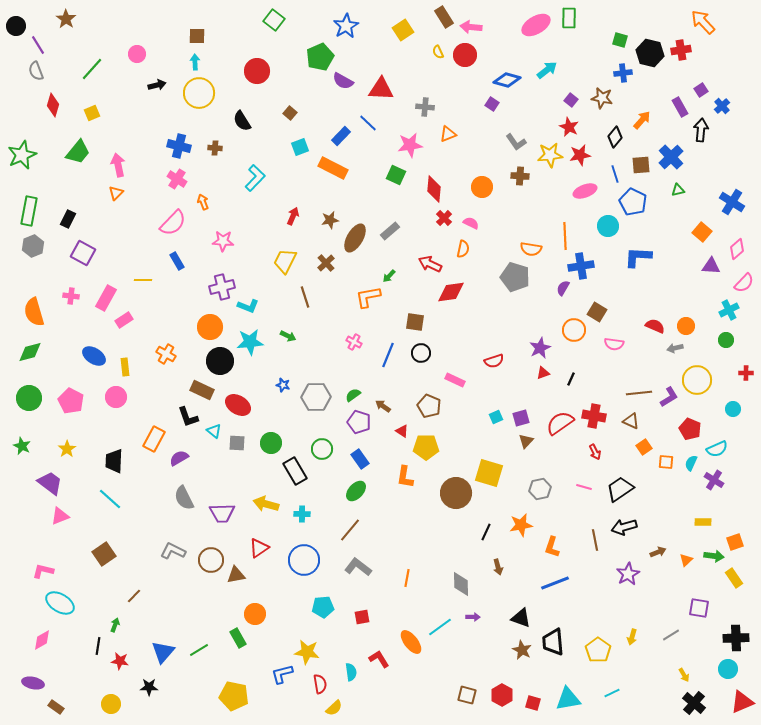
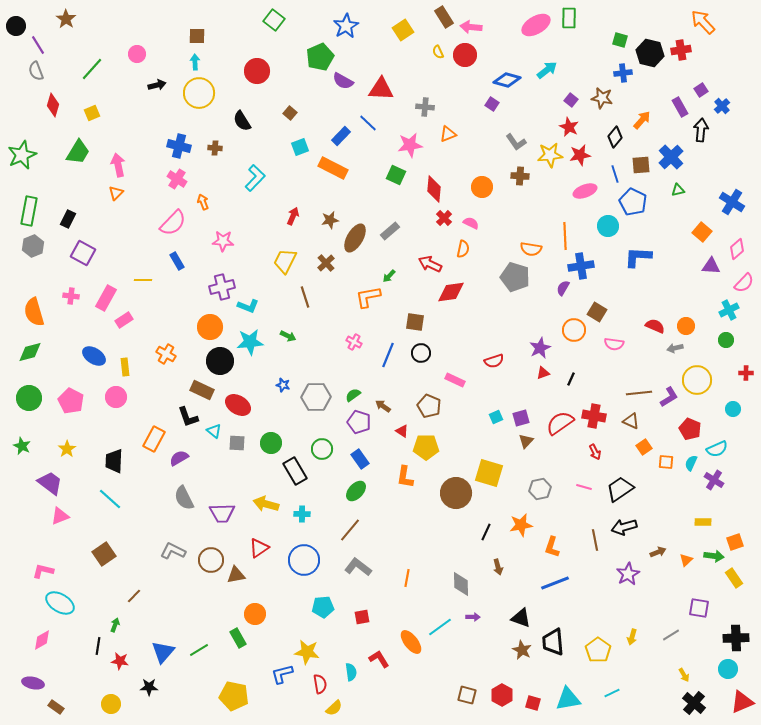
green trapezoid at (78, 152): rotated 8 degrees counterclockwise
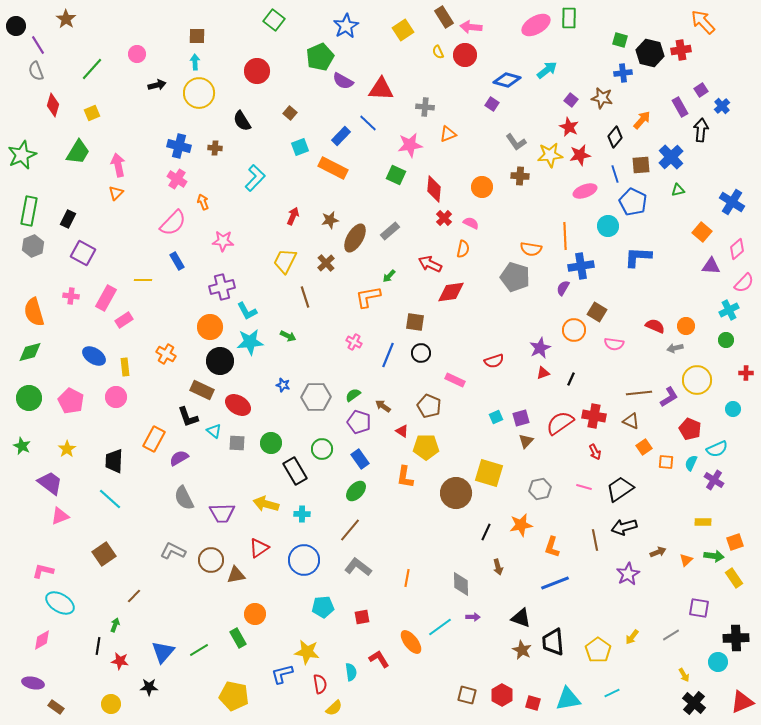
cyan L-shape at (248, 306): moved 1 px left, 5 px down; rotated 40 degrees clockwise
yellow arrow at (632, 637): rotated 21 degrees clockwise
cyan circle at (728, 669): moved 10 px left, 7 px up
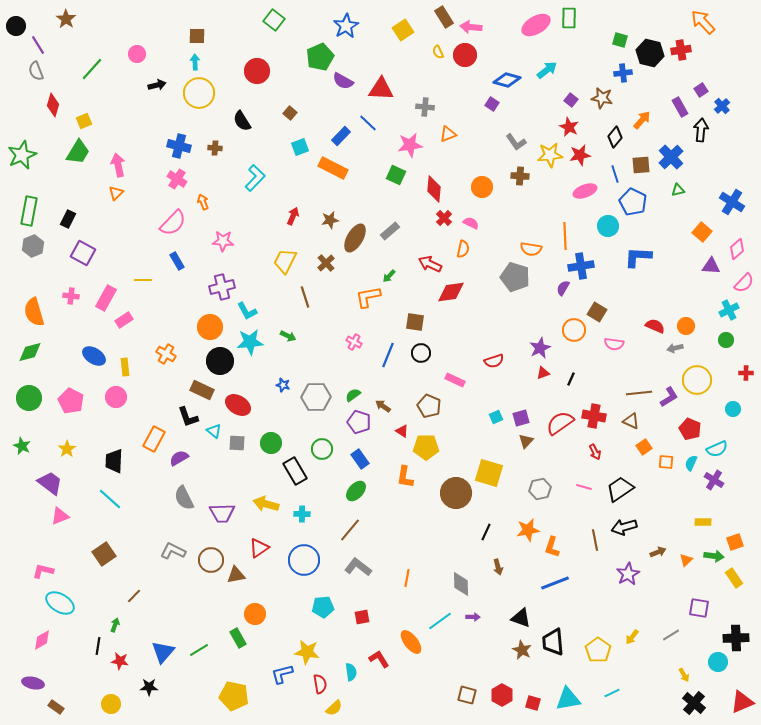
yellow square at (92, 113): moved 8 px left, 8 px down
orange star at (521, 525): moved 7 px right, 5 px down
cyan line at (440, 627): moved 6 px up
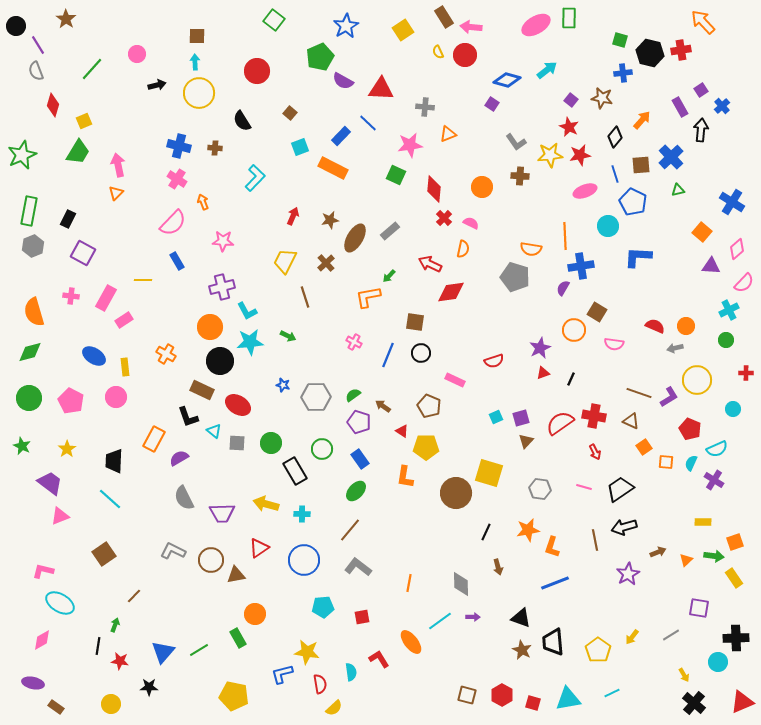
brown line at (639, 393): rotated 25 degrees clockwise
gray hexagon at (540, 489): rotated 20 degrees clockwise
orange line at (407, 578): moved 2 px right, 5 px down
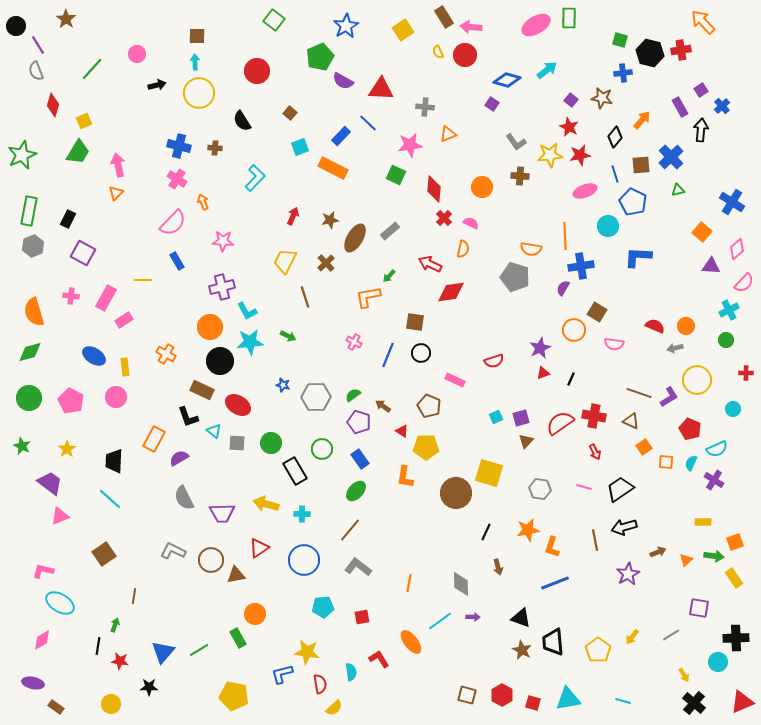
brown line at (134, 596): rotated 35 degrees counterclockwise
cyan line at (612, 693): moved 11 px right, 8 px down; rotated 42 degrees clockwise
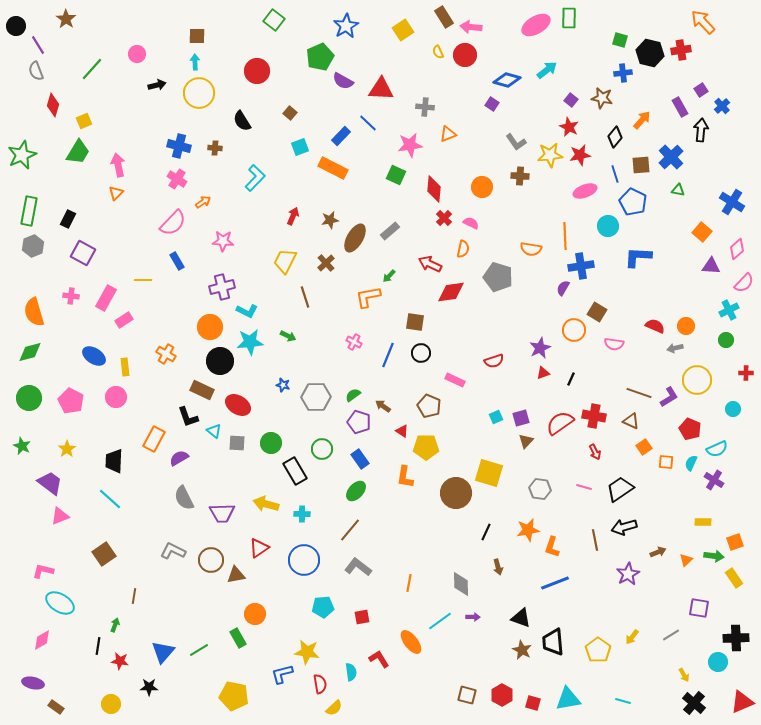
green triangle at (678, 190): rotated 24 degrees clockwise
orange arrow at (203, 202): rotated 77 degrees clockwise
gray pentagon at (515, 277): moved 17 px left
cyan L-shape at (247, 311): rotated 35 degrees counterclockwise
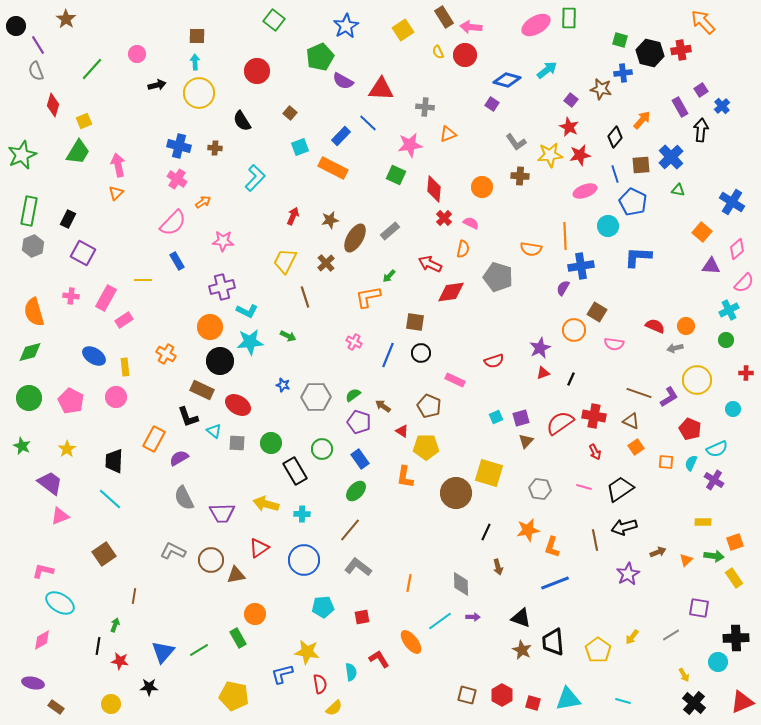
brown star at (602, 98): moved 1 px left, 9 px up
orange square at (644, 447): moved 8 px left
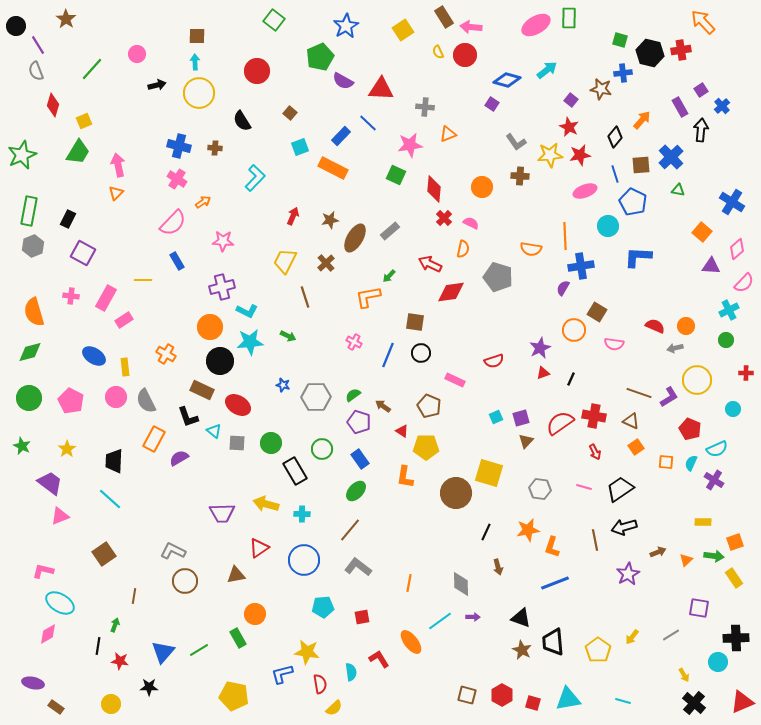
gray semicircle at (184, 498): moved 38 px left, 97 px up
brown circle at (211, 560): moved 26 px left, 21 px down
pink diamond at (42, 640): moved 6 px right, 6 px up
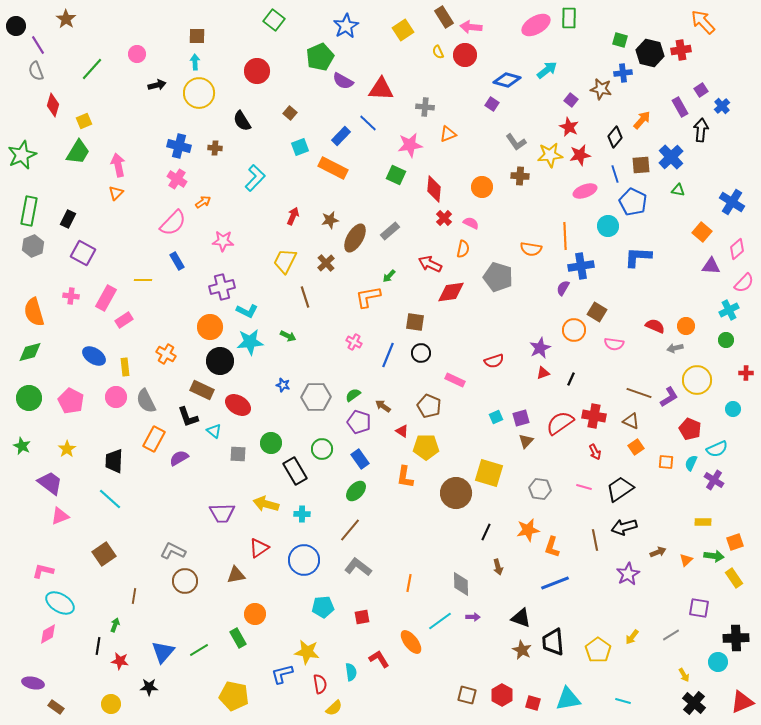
gray square at (237, 443): moved 1 px right, 11 px down
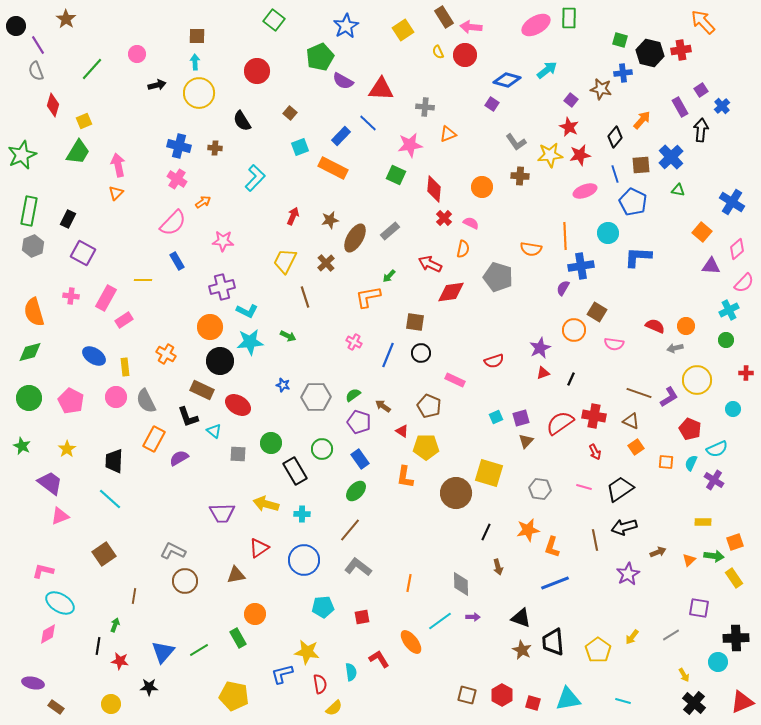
cyan circle at (608, 226): moved 7 px down
orange triangle at (686, 560): moved 3 px right
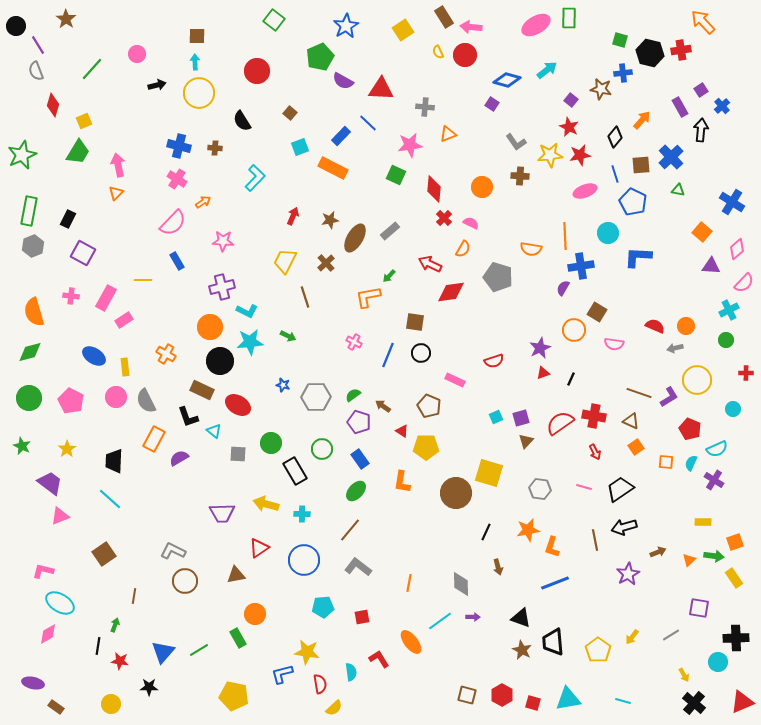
orange semicircle at (463, 249): rotated 18 degrees clockwise
orange L-shape at (405, 477): moved 3 px left, 5 px down
